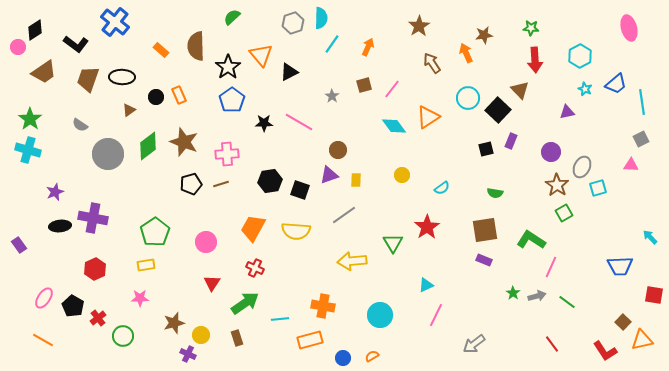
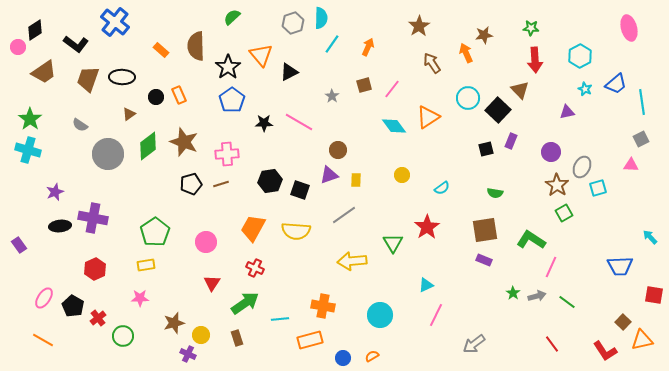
brown triangle at (129, 110): moved 4 px down
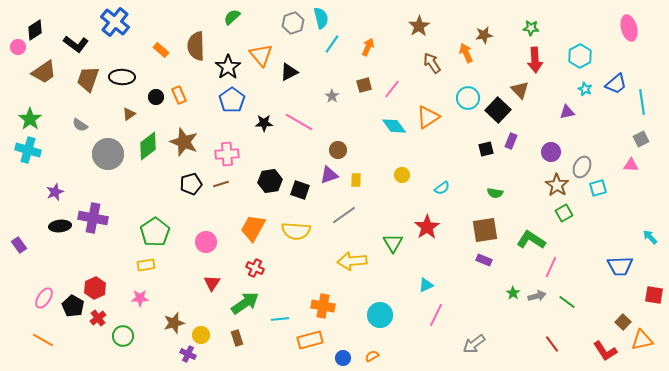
cyan semicircle at (321, 18): rotated 15 degrees counterclockwise
red hexagon at (95, 269): moved 19 px down
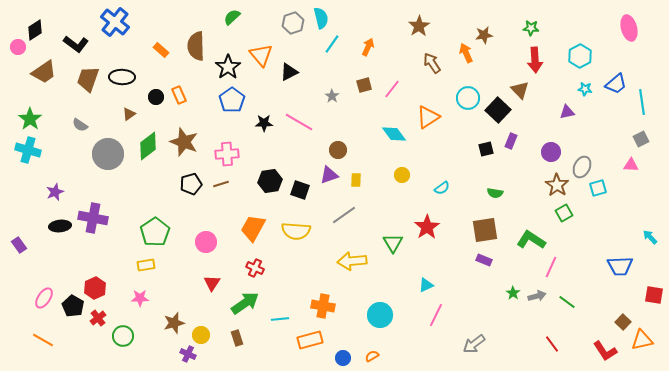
cyan star at (585, 89): rotated 16 degrees counterclockwise
cyan diamond at (394, 126): moved 8 px down
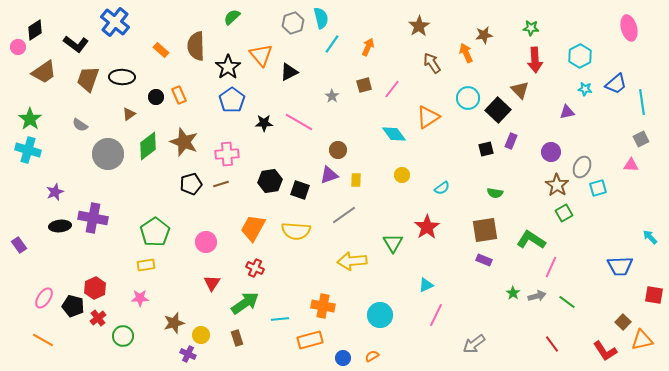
black pentagon at (73, 306): rotated 15 degrees counterclockwise
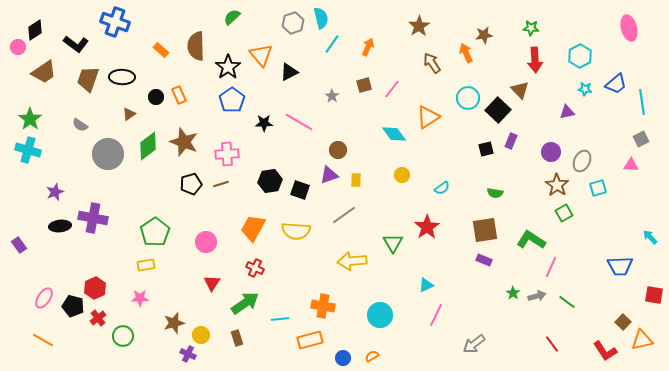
blue cross at (115, 22): rotated 20 degrees counterclockwise
gray ellipse at (582, 167): moved 6 px up
